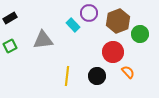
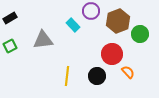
purple circle: moved 2 px right, 2 px up
red circle: moved 1 px left, 2 px down
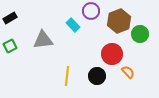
brown hexagon: moved 1 px right
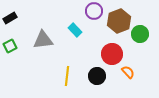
purple circle: moved 3 px right
cyan rectangle: moved 2 px right, 5 px down
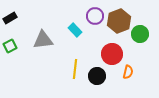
purple circle: moved 1 px right, 5 px down
orange semicircle: rotated 56 degrees clockwise
yellow line: moved 8 px right, 7 px up
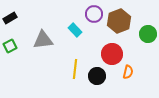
purple circle: moved 1 px left, 2 px up
green circle: moved 8 px right
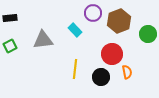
purple circle: moved 1 px left, 1 px up
black rectangle: rotated 24 degrees clockwise
orange semicircle: moved 1 px left; rotated 24 degrees counterclockwise
black circle: moved 4 px right, 1 px down
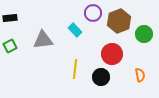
green circle: moved 4 px left
orange semicircle: moved 13 px right, 3 px down
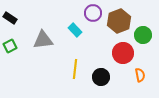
black rectangle: rotated 40 degrees clockwise
green circle: moved 1 px left, 1 px down
red circle: moved 11 px right, 1 px up
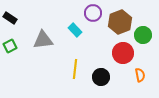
brown hexagon: moved 1 px right, 1 px down
